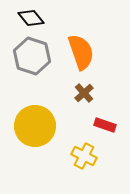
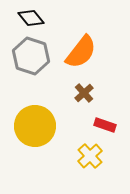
orange semicircle: rotated 57 degrees clockwise
gray hexagon: moved 1 px left
yellow cross: moved 6 px right; rotated 20 degrees clockwise
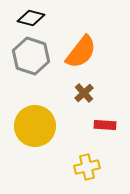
black diamond: rotated 36 degrees counterclockwise
red rectangle: rotated 15 degrees counterclockwise
yellow cross: moved 3 px left, 11 px down; rotated 30 degrees clockwise
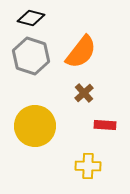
yellow cross: moved 1 px right, 1 px up; rotated 15 degrees clockwise
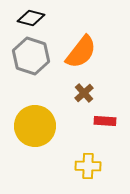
red rectangle: moved 4 px up
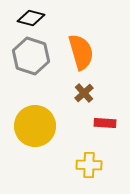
orange semicircle: rotated 54 degrees counterclockwise
red rectangle: moved 2 px down
yellow cross: moved 1 px right, 1 px up
